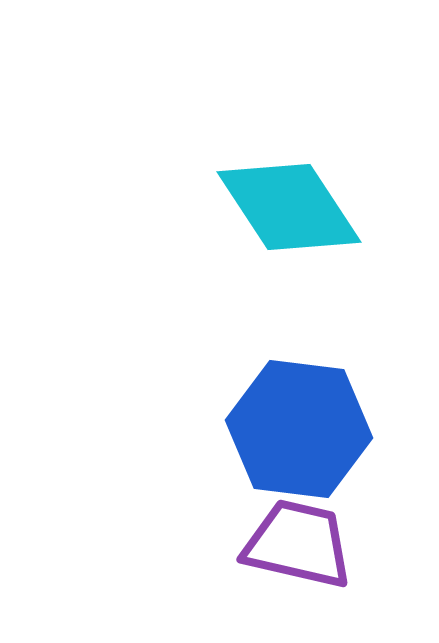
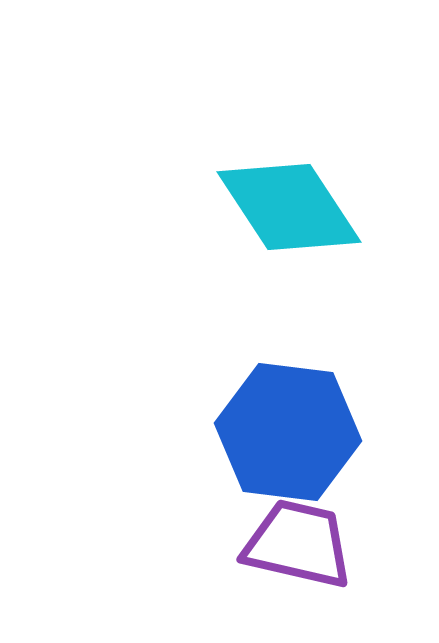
blue hexagon: moved 11 px left, 3 px down
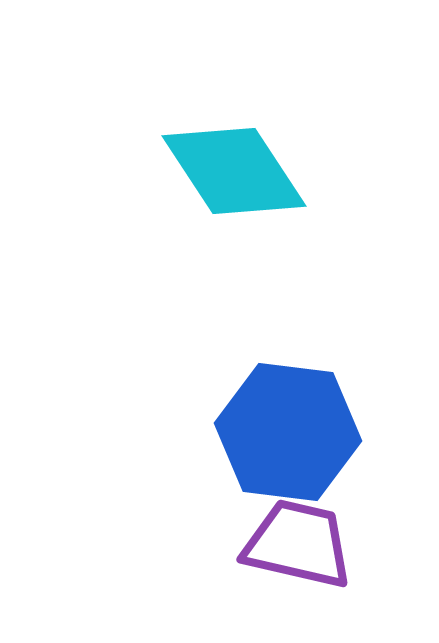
cyan diamond: moved 55 px left, 36 px up
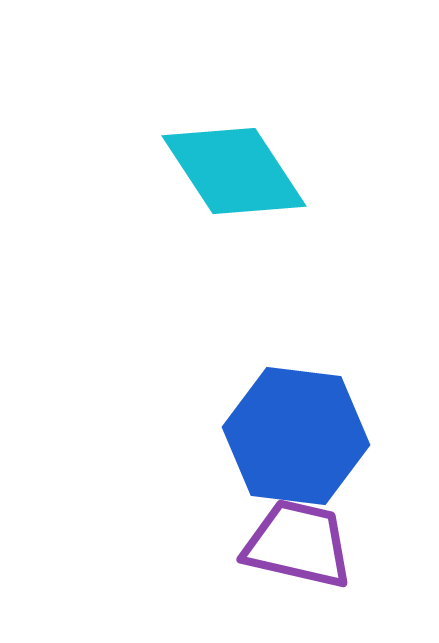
blue hexagon: moved 8 px right, 4 px down
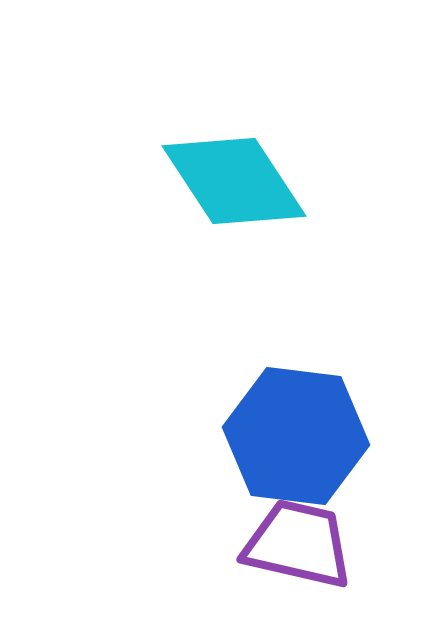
cyan diamond: moved 10 px down
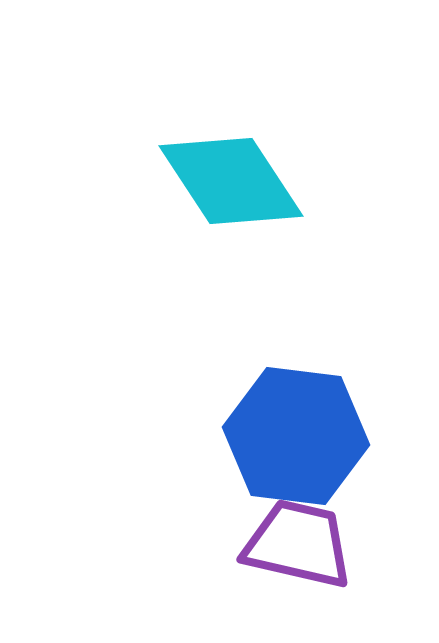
cyan diamond: moved 3 px left
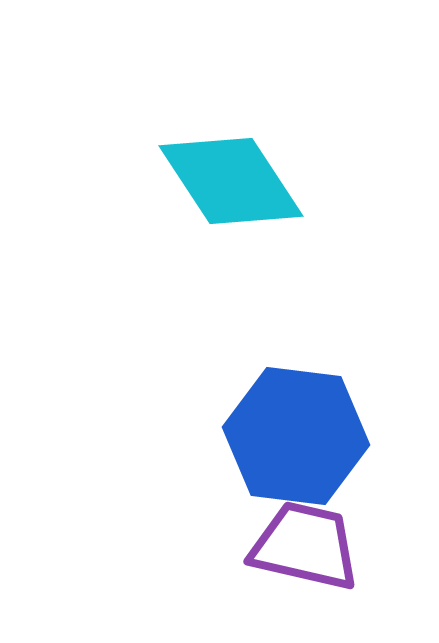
purple trapezoid: moved 7 px right, 2 px down
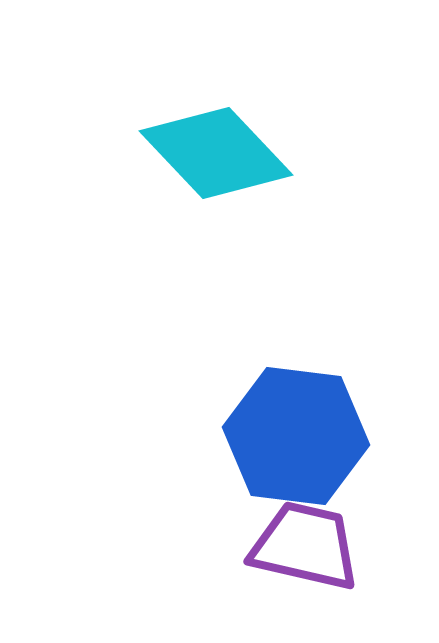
cyan diamond: moved 15 px left, 28 px up; rotated 10 degrees counterclockwise
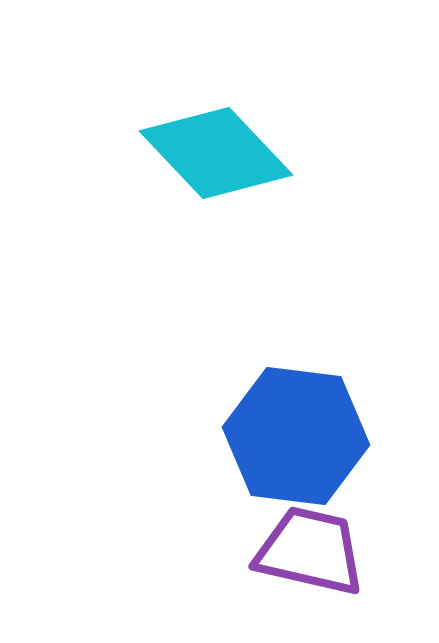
purple trapezoid: moved 5 px right, 5 px down
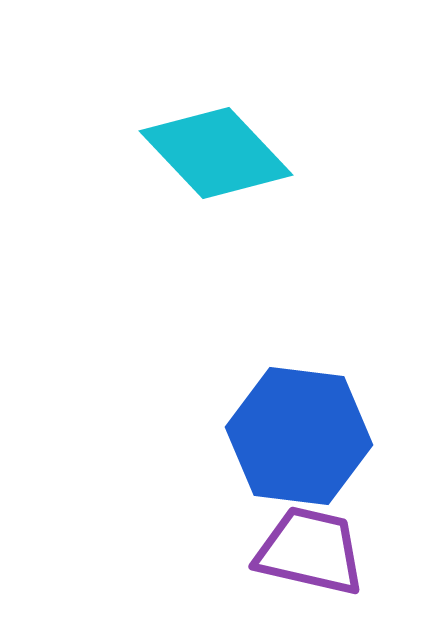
blue hexagon: moved 3 px right
